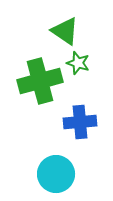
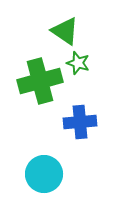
cyan circle: moved 12 px left
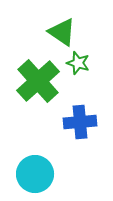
green triangle: moved 3 px left, 1 px down
green cross: moved 2 px left; rotated 27 degrees counterclockwise
cyan circle: moved 9 px left
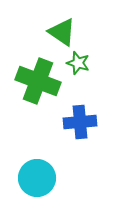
green cross: rotated 27 degrees counterclockwise
cyan circle: moved 2 px right, 4 px down
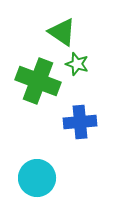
green star: moved 1 px left, 1 px down
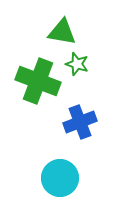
green triangle: rotated 24 degrees counterclockwise
blue cross: rotated 16 degrees counterclockwise
cyan circle: moved 23 px right
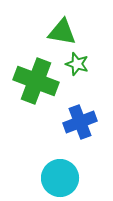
green cross: moved 2 px left
